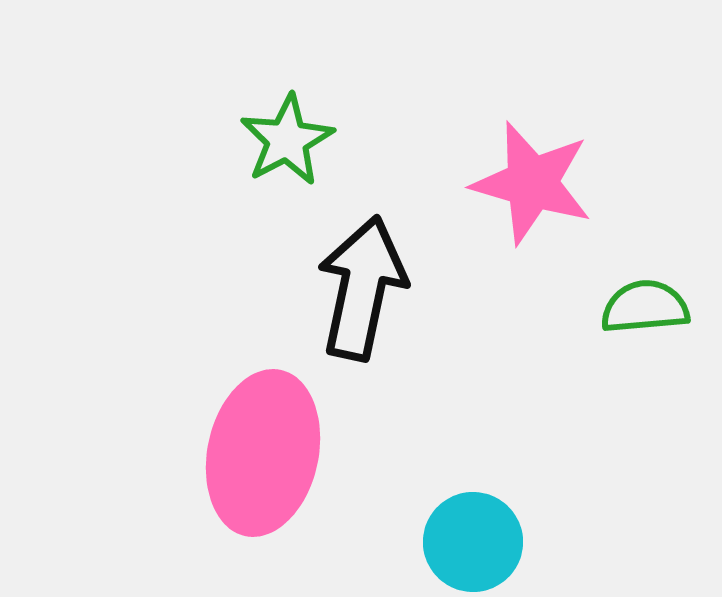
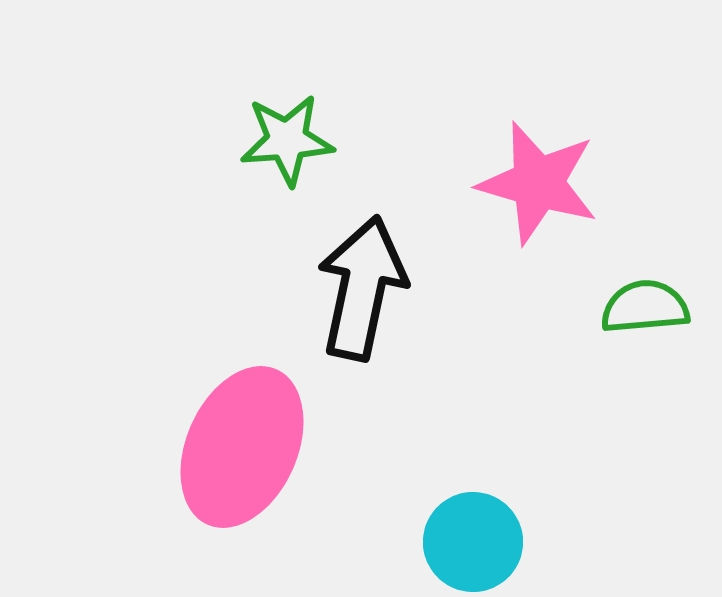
green star: rotated 24 degrees clockwise
pink star: moved 6 px right
pink ellipse: moved 21 px left, 6 px up; rotated 12 degrees clockwise
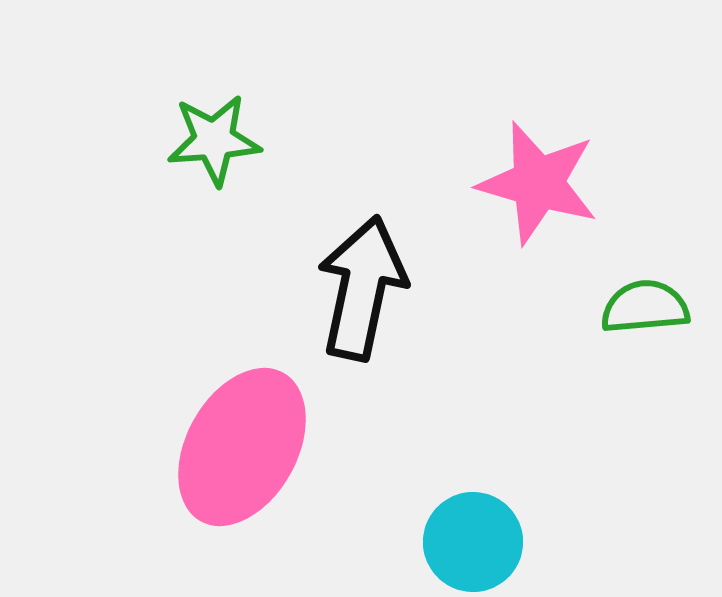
green star: moved 73 px left
pink ellipse: rotated 5 degrees clockwise
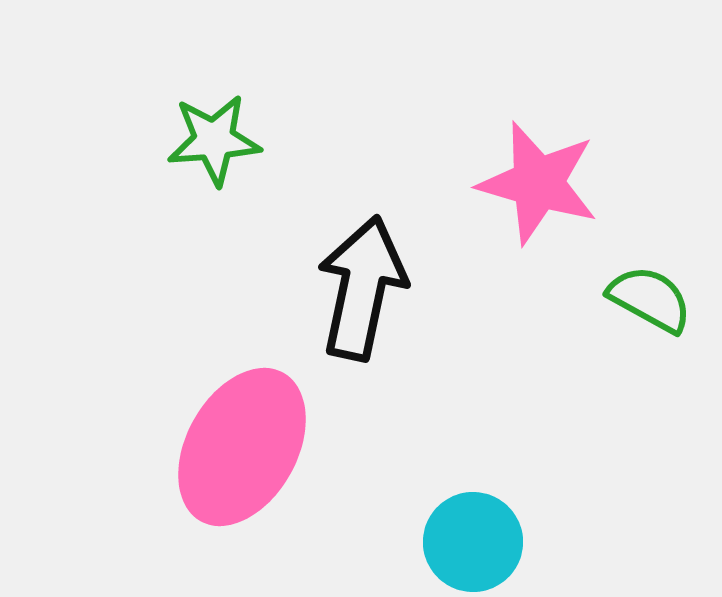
green semicircle: moved 5 px right, 8 px up; rotated 34 degrees clockwise
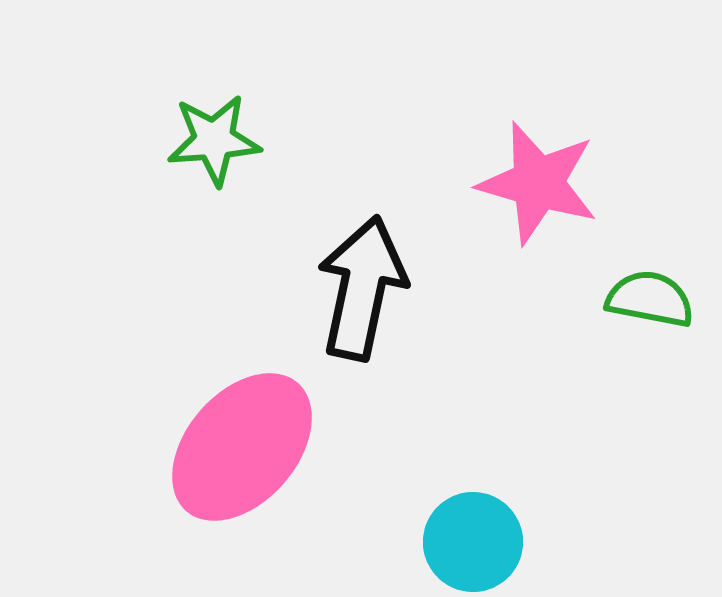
green semicircle: rotated 18 degrees counterclockwise
pink ellipse: rotated 12 degrees clockwise
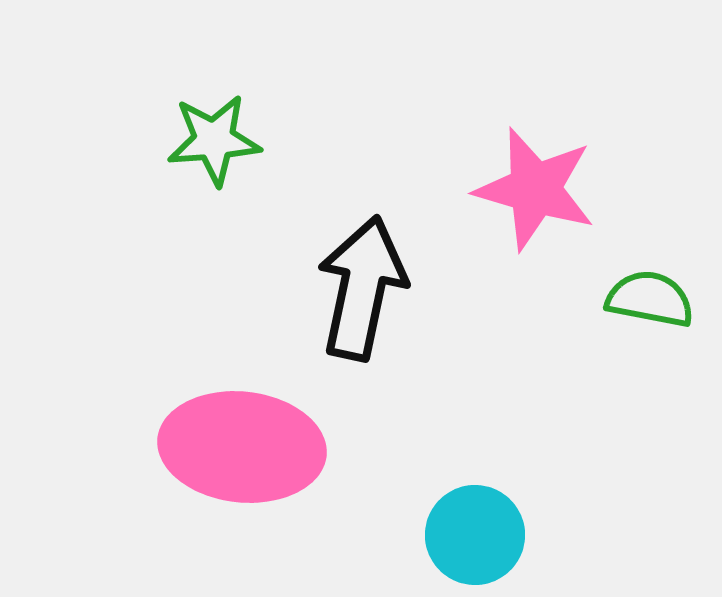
pink star: moved 3 px left, 6 px down
pink ellipse: rotated 55 degrees clockwise
cyan circle: moved 2 px right, 7 px up
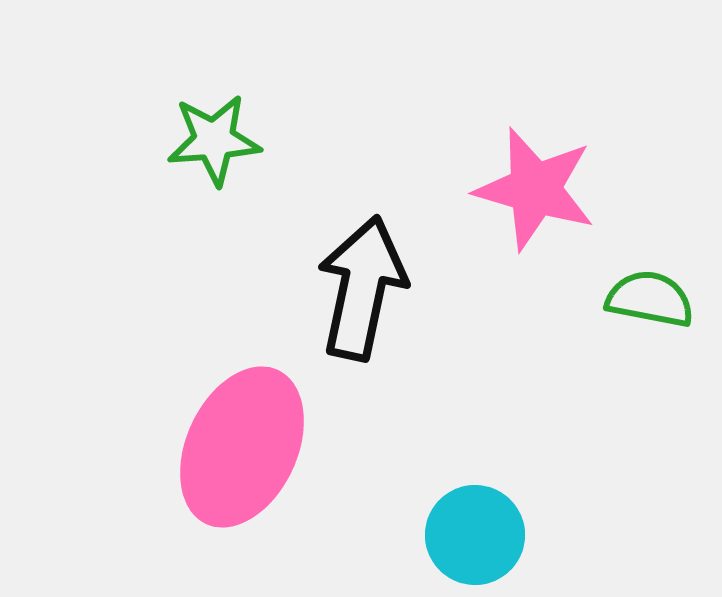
pink ellipse: rotated 71 degrees counterclockwise
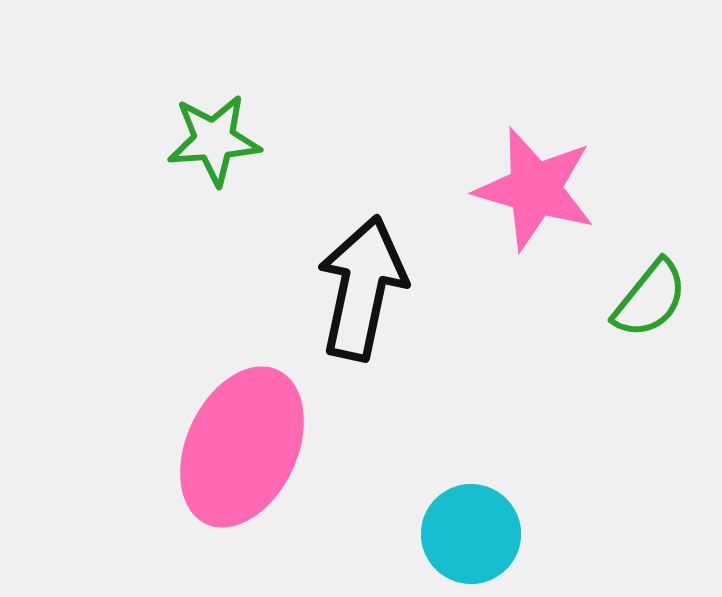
green semicircle: rotated 118 degrees clockwise
cyan circle: moved 4 px left, 1 px up
